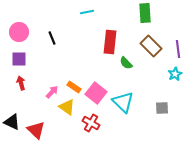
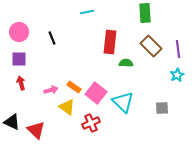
green semicircle: rotated 136 degrees clockwise
cyan star: moved 2 px right, 1 px down
pink arrow: moved 1 px left, 2 px up; rotated 32 degrees clockwise
red cross: rotated 36 degrees clockwise
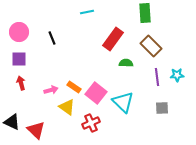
red rectangle: moved 3 px right, 3 px up; rotated 30 degrees clockwise
purple line: moved 21 px left, 28 px down
cyan star: rotated 24 degrees clockwise
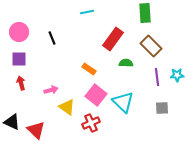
orange rectangle: moved 15 px right, 18 px up
pink square: moved 2 px down
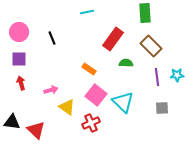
black triangle: rotated 18 degrees counterclockwise
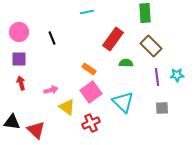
pink square: moved 5 px left, 3 px up; rotated 15 degrees clockwise
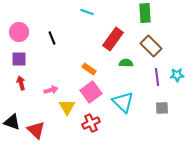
cyan line: rotated 32 degrees clockwise
yellow triangle: rotated 24 degrees clockwise
black triangle: rotated 12 degrees clockwise
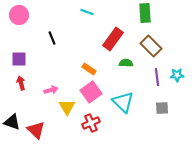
pink circle: moved 17 px up
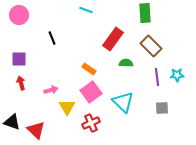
cyan line: moved 1 px left, 2 px up
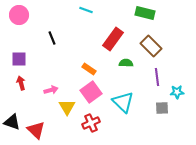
green rectangle: rotated 72 degrees counterclockwise
cyan star: moved 17 px down
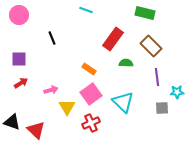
red arrow: rotated 72 degrees clockwise
pink square: moved 2 px down
